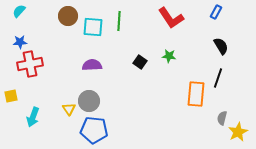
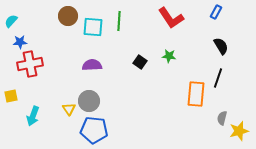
cyan semicircle: moved 8 px left, 10 px down
cyan arrow: moved 1 px up
yellow star: moved 1 px right, 1 px up; rotated 12 degrees clockwise
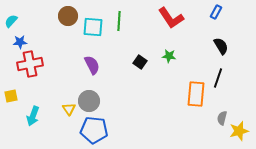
purple semicircle: rotated 66 degrees clockwise
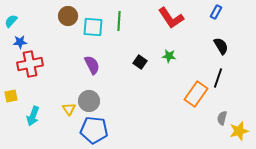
orange rectangle: rotated 30 degrees clockwise
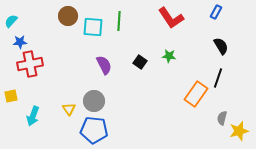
purple semicircle: moved 12 px right
gray circle: moved 5 px right
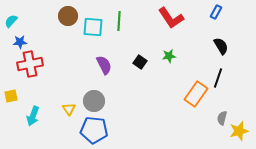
green star: rotated 16 degrees counterclockwise
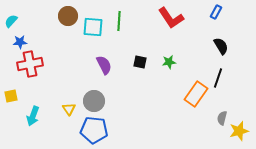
green star: moved 6 px down
black square: rotated 24 degrees counterclockwise
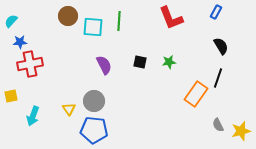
red L-shape: rotated 12 degrees clockwise
gray semicircle: moved 4 px left, 7 px down; rotated 40 degrees counterclockwise
yellow star: moved 2 px right
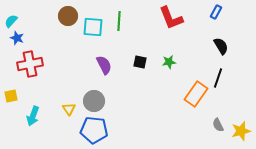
blue star: moved 3 px left, 4 px up; rotated 24 degrees clockwise
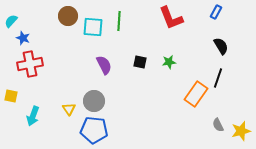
blue star: moved 6 px right
yellow square: rotated 24 degrees clockwise
